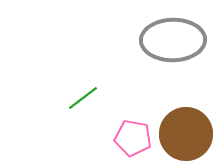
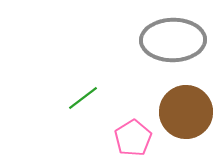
brown circle: moved 22 px up
pink pentagon: rotated 30 degrees clockwise
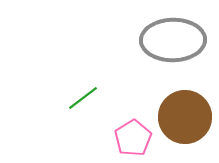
brown circle: moved 1 px left, 5 px down
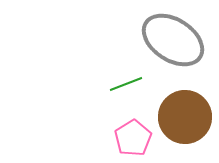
gray ellipse: rotated 34 degrees clockwise
green line: moved 43 px right, 14 px up; rotated 16 degrees clockwise
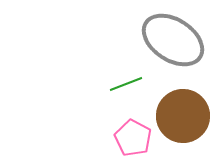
brown circle: moved 2 px left, 1 px up
pink pentagon: rotated 12 degrees counterclockwise
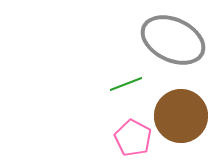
gray ellipse: rotated 8 degrees counterclockwise
brown circle: moved 2 px left
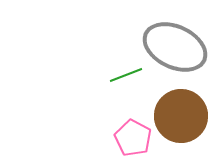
gray ellipse: moved 2 px right, 7 px down
green line: moved 9 px up
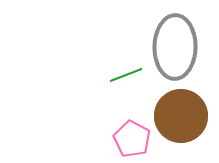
gray ellipse: rotated 66 degrees clockwise
pink pentagon: moved 1 px left, 1 px down
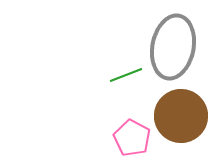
gray ellipse: moved 2 px left; rotated 10 degrees clockwise
pink pentagon: moved 1 px up
